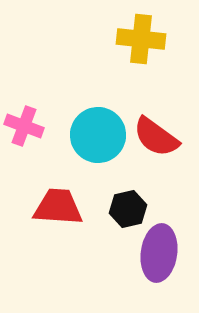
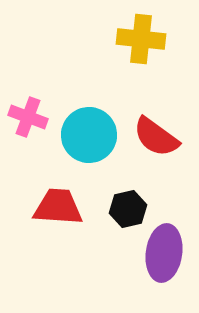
pink cross: moved 4 px right, 9 px up
cyan circle: moved 9 px left
purple ellipse: moved 5 px right
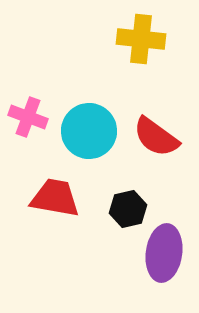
cyan circle: moved 4 px up
red trapezoid: moved 3 px left, 9 px up; rotated 6 degrees clockwise
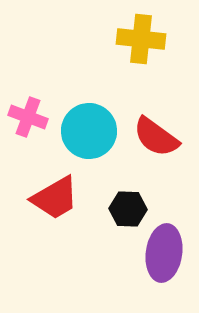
red trapezoid: rotated 140 degrees clockwise
black hexagon: rotated 15 degrees clockwise
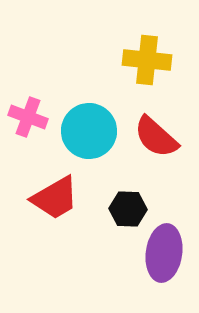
yellow cross: moved 6 px right, 21 px down
red semicircle: rotated 6 degrees clockwise
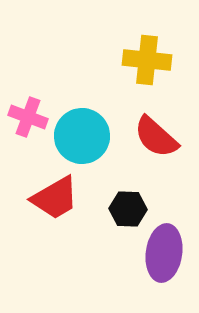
cyan circle: moved 7 px left, 5 px down
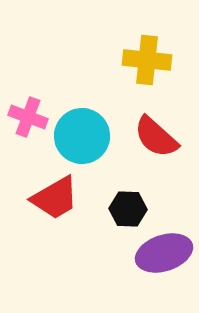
purple ellipse: rotated 64 degrees clockwise
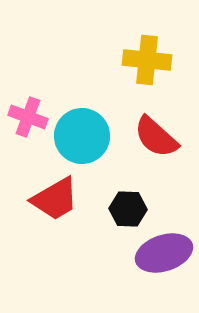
red trapezoid: moved 1 px down
